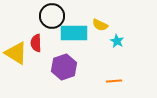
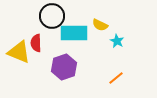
yellow triangle: moved 3 px right, 1 px up; rotated 10 degrees counterclockwise
orange line: moved 2 px right, 3 px up; rotated 35 degrees counterclockwise
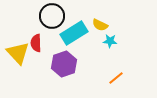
cyan rectangle: rotated 32 degrees counterclockwise
cyan star: moved 7 px left; rotated 24 degrees counterclockwise
yellow triangle: moved 1 px left, 1 px down; rotated 25 degrees clockwise
purple hexagon: moved 3 px up
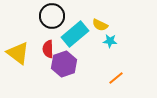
cyan rectangle: moved 1 px right, 1 px down; rotated 8 degrees counterclockwise
red semicircle: moved 12 px right, 6 px down
yellow triangle: rotated 10 degrees counterclockwise
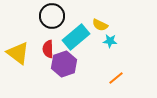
cyan rectangle: moved 1 px right, 3 px down
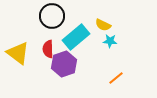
yellow semicircle: moved 3 px right
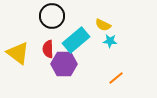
cyan rectangle: moved 3 px down
purple hexagon: rotated 20 degrees clockwise
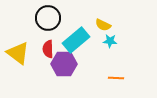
black circle: moved 4 px left, 2 px down
orange line: rotated 42 degrees clockwise
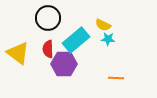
cyan star: moved 2 px left, 2 px up
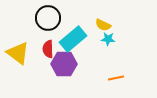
cyan rectangle: moved 3 px left, 1 px up
orange line: rotated 14 degrees counterclockwise
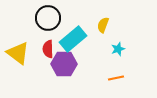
yellow semicircle: rotated 84 degrees clockwise
cyan star: moved 10 px right, 10 px down; rotated 24 degrees counterclockwise
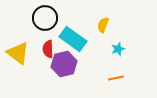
black circle: moved 3 px left
cyan rectangle: rotated 76 degrees clockwise
purple hexagon: rotated 15 degrees counterclockwise
